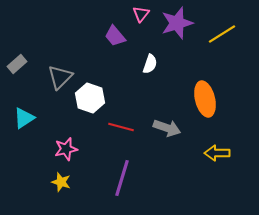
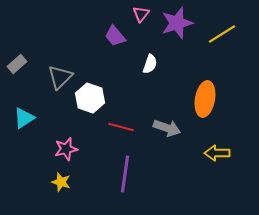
orange ellipse: rotated 24 degrees clockwise
purple line: moved 3 px right, 4 px up; rotated 9 degrees counterclockwise
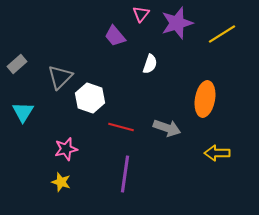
cyan triangle: moved 1 px left, 6 px up; rotated 25 degrees counterclockwise
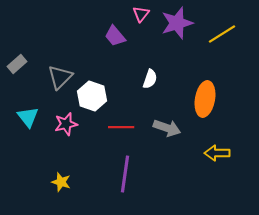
white semicircle: moved 15 px down
white hexagon: moved 2 px right, 2 px up
cyan triangle: moved 5 px right, 5 px down; rotated 10 degrees counterclockwise
red line: rotated 15 degrees counterclockwise
pink star: moved 25 px up
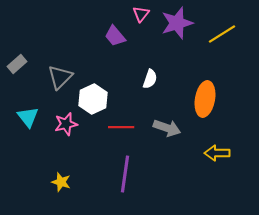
white hexagon: moved 1 px right, 3 px down; rotated 16 degrees clockwise
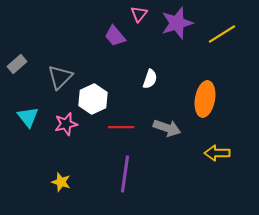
pink triangle: moved 2 px left
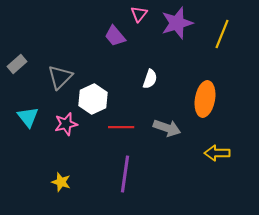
yellow line: rotated 36 degrees counterclockwise
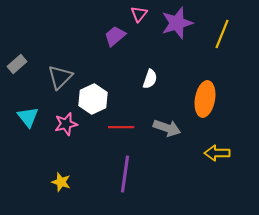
purple trapezoid: rotated 90 degrees clockwise
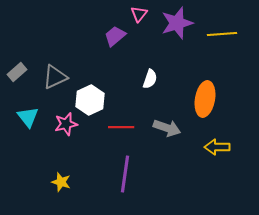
yellow line: rotated 64 degrees clockwise
gray rectangle: moved 8 px down
gray triangle: moved 5 px left; rotated 20 degrees clockwise
white hexagon: moved 3 px left, 1 px down
yellow arrow: moved 6 px up
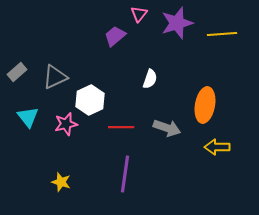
orange ellipse: moved 6 px down
